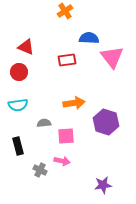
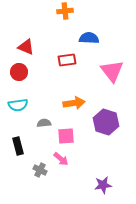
orange cross: rotated 28 degrees clockwise
pink triangle: moved 14 px down
pink arrow: moved 1 px left, 2 px up; rotated 28 degrees clockwise
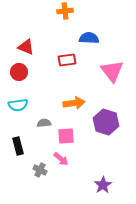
purple star: rotated 24 degrees counterclockwise
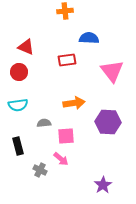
purple hexagon: moved 2 px right; rotated 15 degrees counterclockwise
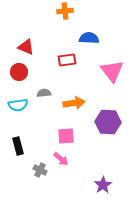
gray semicircle: moved 30 px up
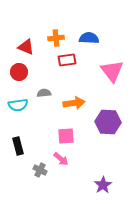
orange cross: moved 9 px left, 27 px down
